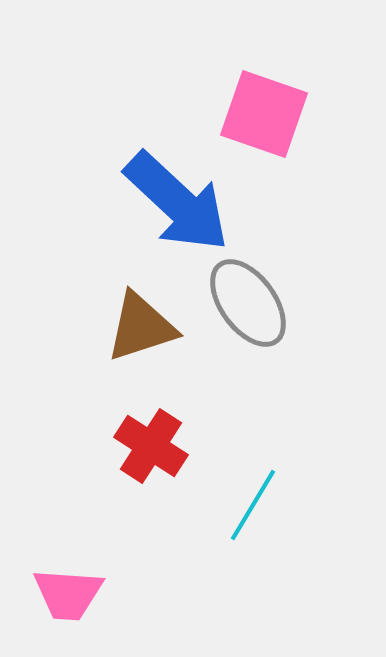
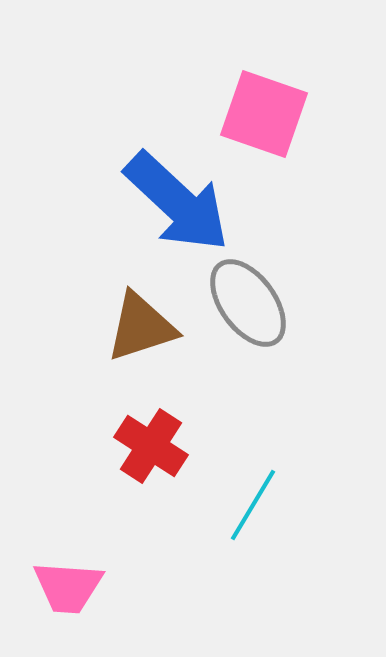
pink trapezoid: moved 7 px up
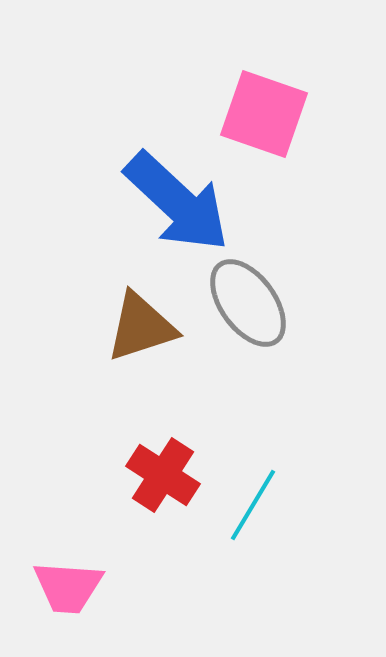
red cross: moved 12 px right, 29 px down
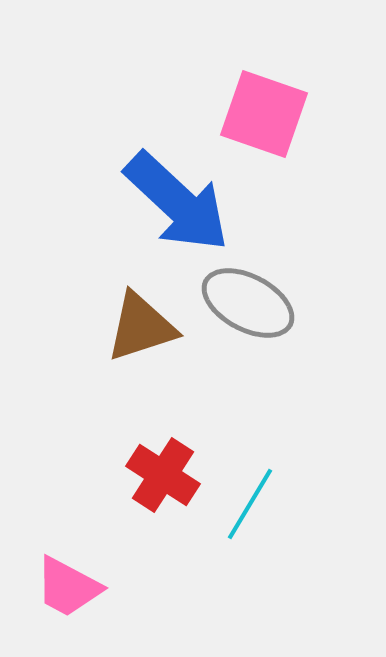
gray ellipse: rotated 26 degrees counterclockwise
cyan line: moved 3 px left, 1 px up
pink trapezoid: rotated 24 degrees clockwise
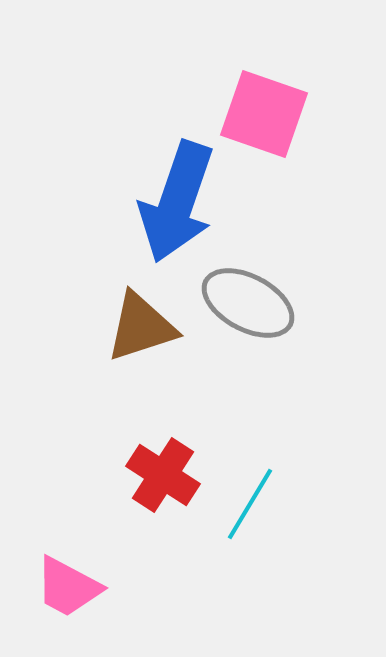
blue arrow: rotated 66 degrees clockwise
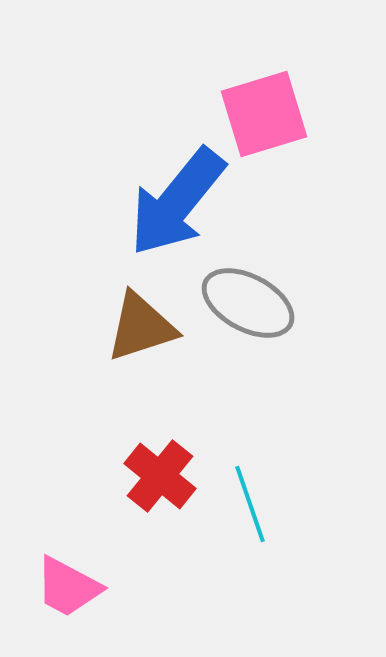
pink square: rotated 36 degrees counterclockwise
blue arrow: rotated 20 degrees clockwise
red cross: moved 3 px left, 1 px down; rotated 6 degrees clockwise
cyan line: rotated 50 degrees counterclockwise
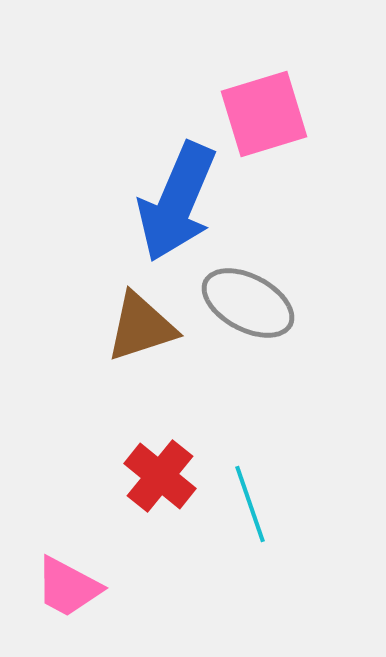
blue arrow: rotated 16 degrees counterclockwise
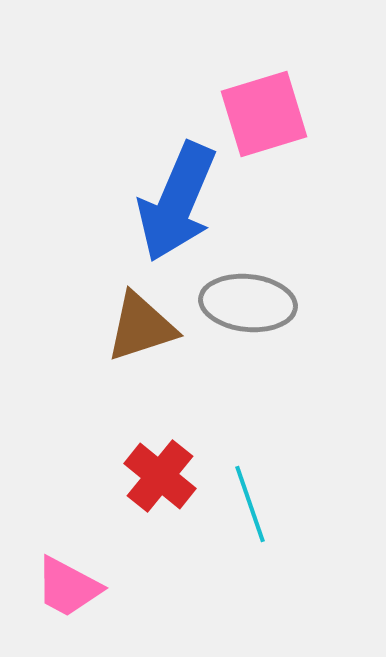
gray ellipse: rotated 22 degrees counterclockwise
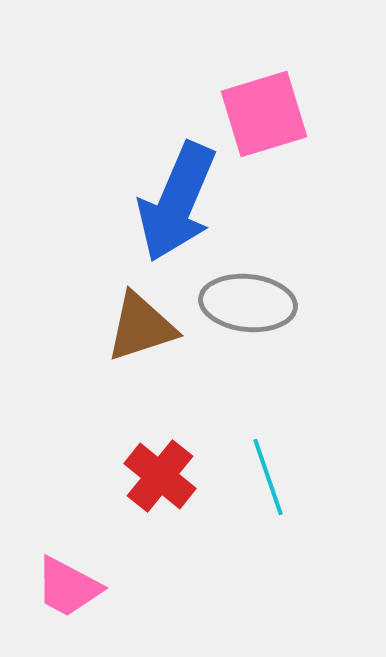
cyan line: moved 18 px right, 27 px up
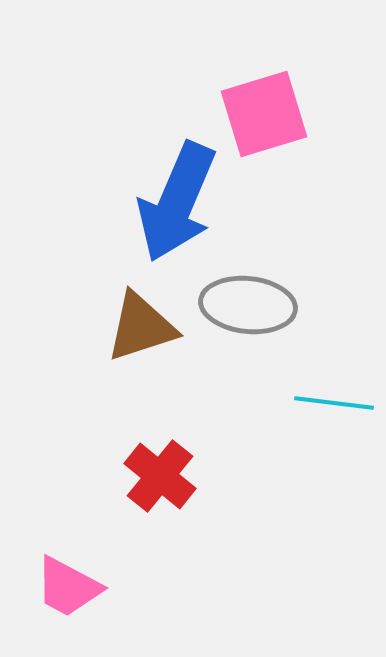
gray ellipse: moved 2 px down
cyan line: moved 66 px right, 74 px up; rotated 64 degrees counterclockwise
